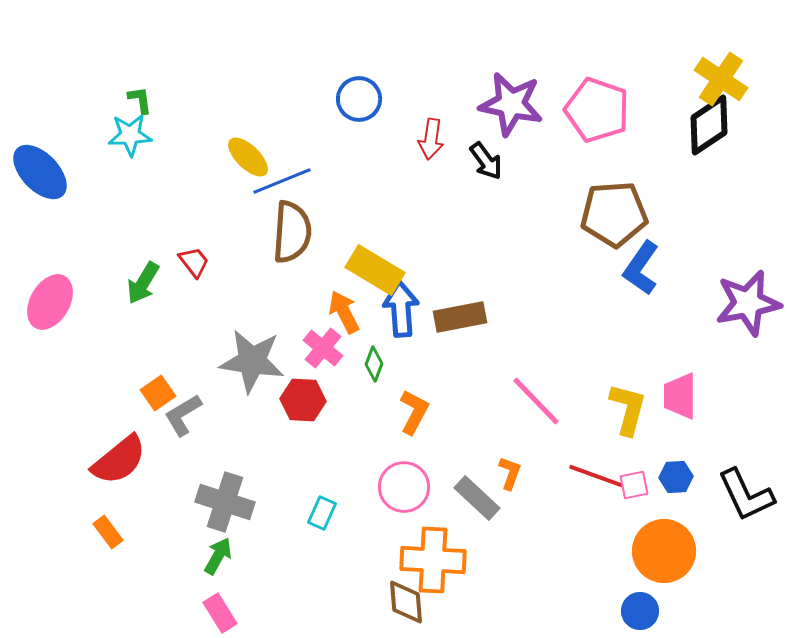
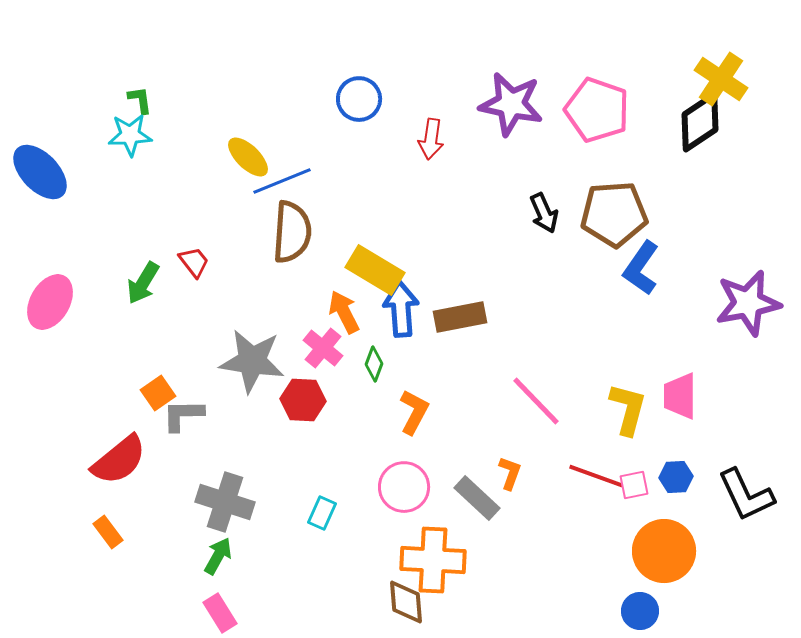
black diamond at (709, 125): moved 9 px left, 3 px up
black arrow at (486, 161): moved 58 px right, 52 px down; rotated 12 degrees clockwise
gray L-shape at (183, 415): rotated 30 degrees clockwise
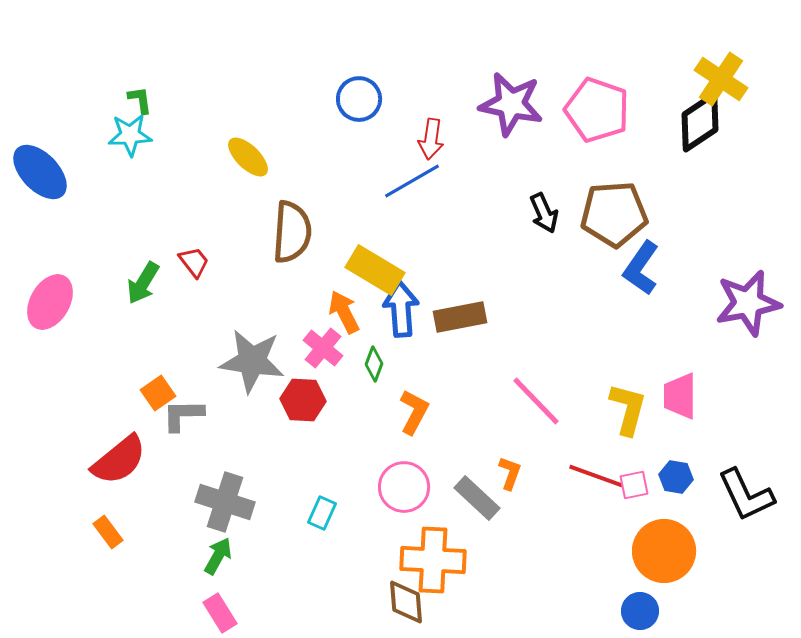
blue line at (282, 181): moved 130 px right; rotated 8 degrees counterclockwise
blue hexagon at (676, 477): rotated 12 degrees clockwise
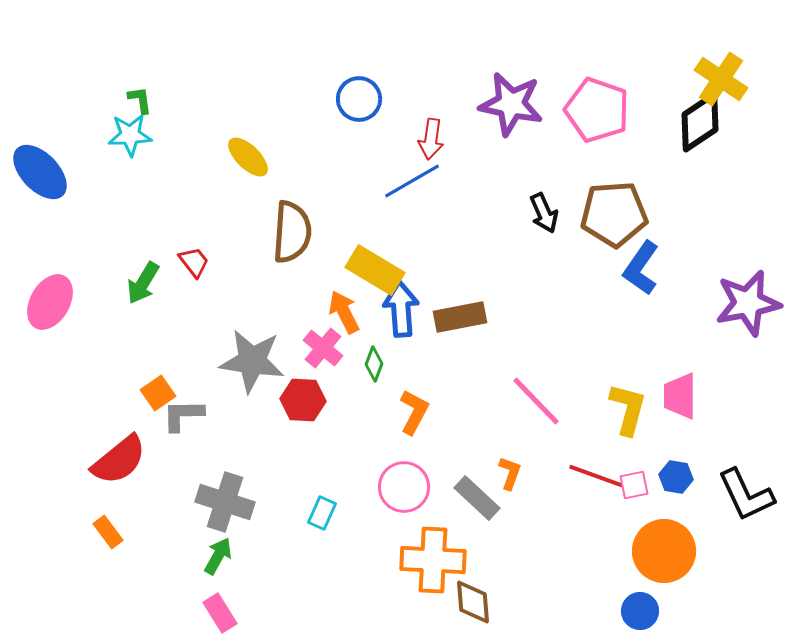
brown diamond at (406, 602): moved 67 px right
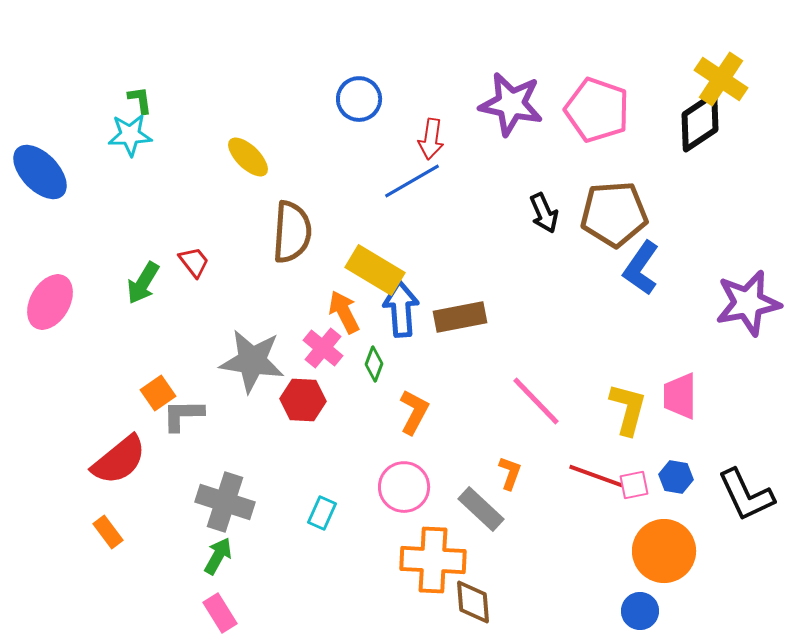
gray rectangle at (477, 498): moved 4 px right, 11 px down
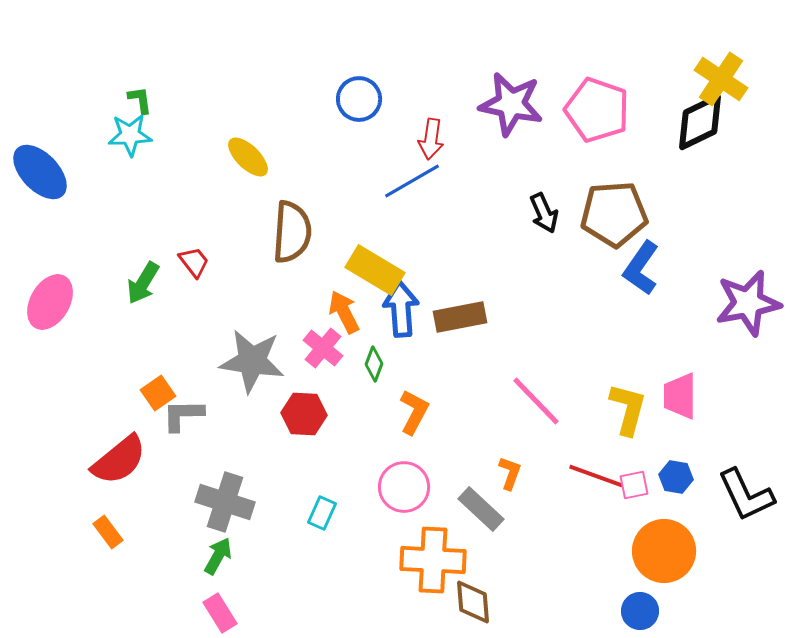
black diamond at (700, 122): rotated 8 degrees clockwise
red hexagon at (303, 400): moved 1 px right, 14 px down
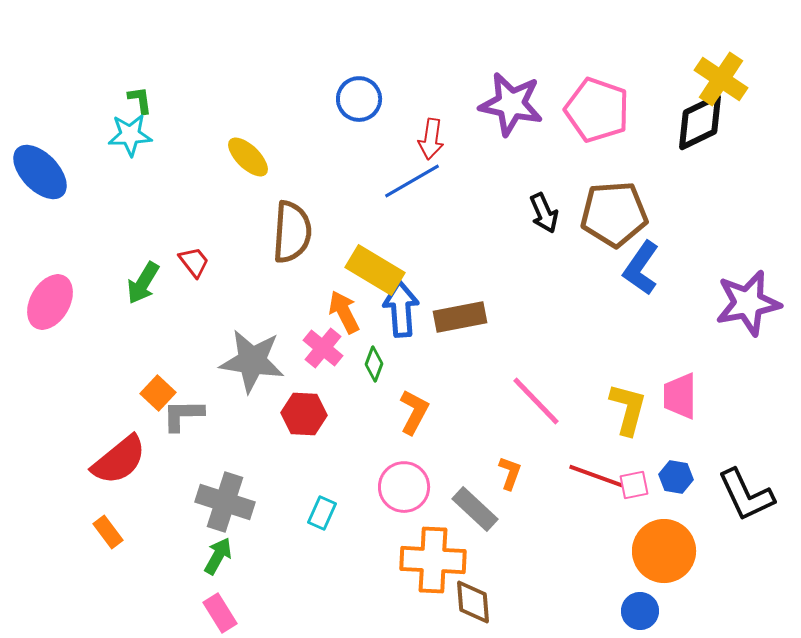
orange square at (158, 393): rotated 12 degrees counterclockwise
gray rectangle at (481, 509): moved 6 px left
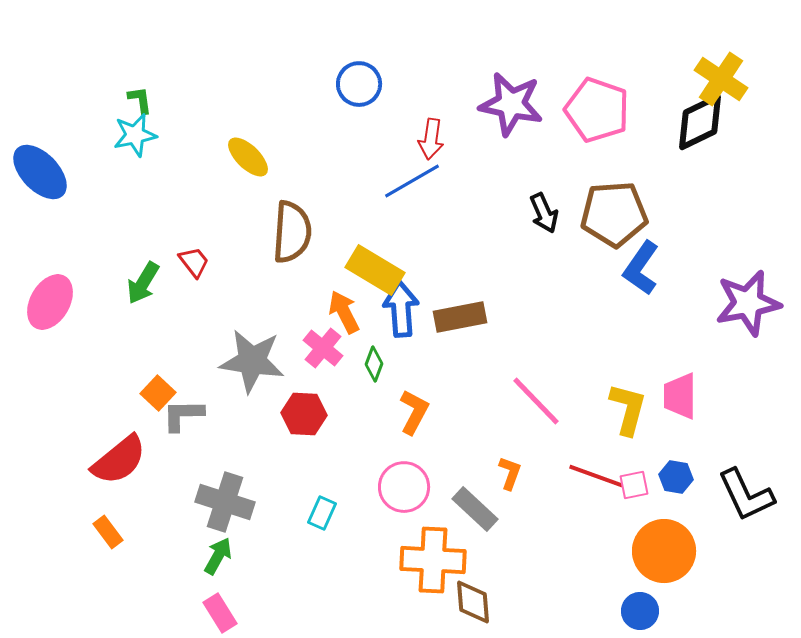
blue circle at (359, 99): moved 15 px up
cyan star at (130, 135): moved 5 px right; rotated 9 degrees counterclockwise
